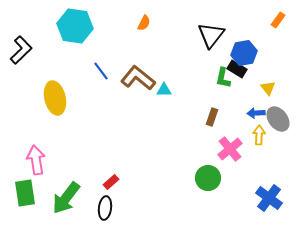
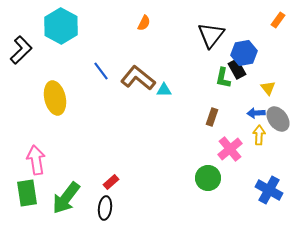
cyan hexagon: moved 14 px left; rotated 20 degrees clockwise
black rectangle: rotated 30 degrees clockwise
green rectangle: moved 2 px right
blue cross: moved 8 px up; rotated 8 degrees counterclockwise
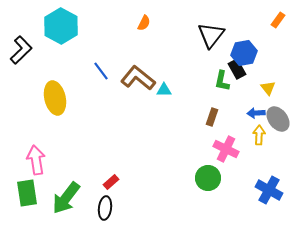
green L-shape: moved 1 px left, 3 px down
pink cross: moved 4 px left; rotated 25 degrees counterclockwise
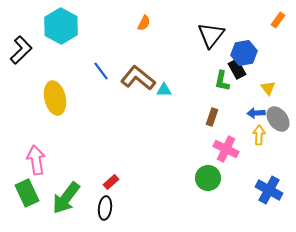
green rectangle: rotated 16 degrees counterclockwise
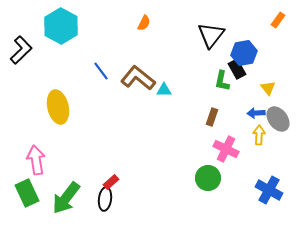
yellow ellipse: moved 3 px right, 9 px down
black ellipse: moved 9 px up
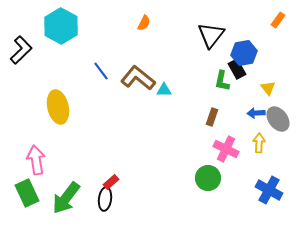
yellow arrow: moved 8 px down
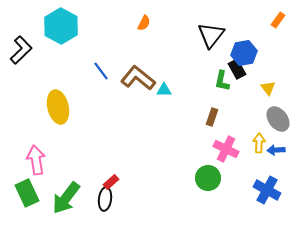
blue arrow: moved 20 px right, 37 px down
blue cross: moved 2 px left
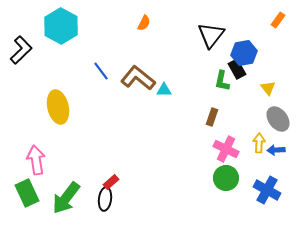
green circle: moved 18 px right
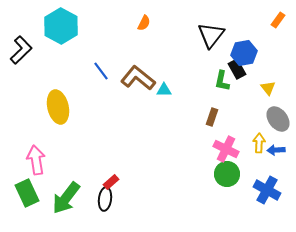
green circle: moved 1 px right, 4 px up
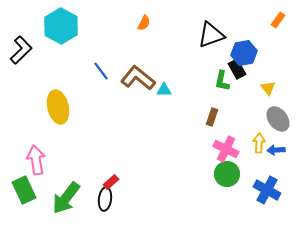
black triangle: rotated 32 degrees clockwise
green rectangle: moved 3 px left, 3 px up
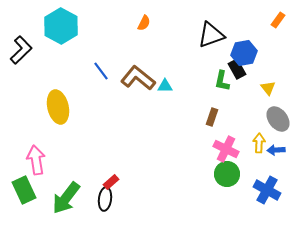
cyan triangle: moved 1 px right, 4 px up
